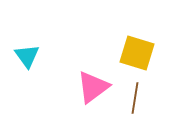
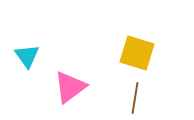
pink triangle: moved 23 px left
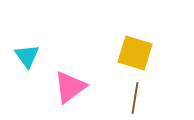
yellow square: moved 2 px left
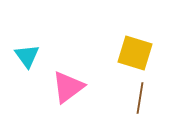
pink triangle: moved 2 px left
brown line: moved 5 px right
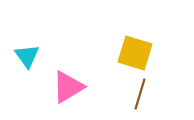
pink triangle: rotated 6 degrees clockwise
brown line: moved 4 px up; rotated 8 degrees clockwise
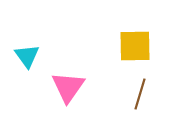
yellow square: moved 7 px up; rotated 18 degrees counterclockwise
pink triangle: rotated 24 degrees counterclockwise
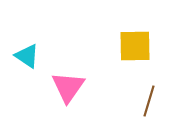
cyan triangle: rotated 20 degrees counterclockwise
brown line: moved 9 px right, 7 px down
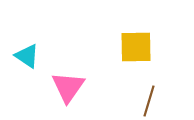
yellow square: moved 1 px right, 1 px down
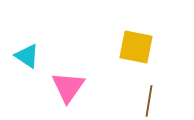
yellow square: rotated 12 degrees clockwise
brown line: rotated 8 degrees counterclockwise
